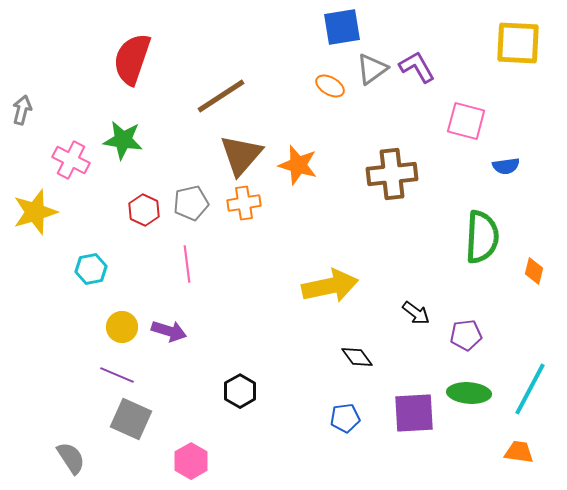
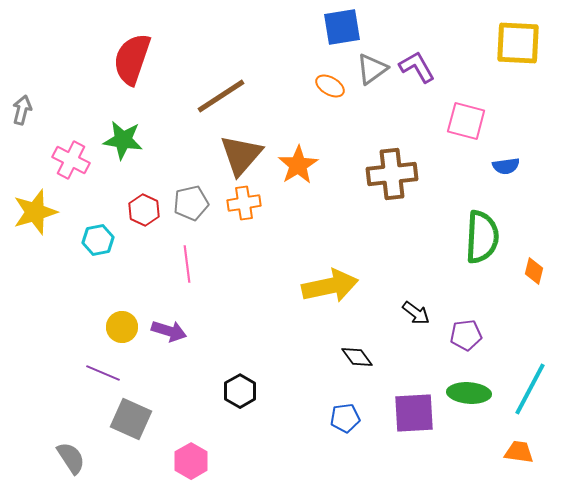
orange star: rotated 24 degrees clockwise
cyan hexagon: moved 7 px right, 29 px up
purple line: moved 14 px left, 2 px up
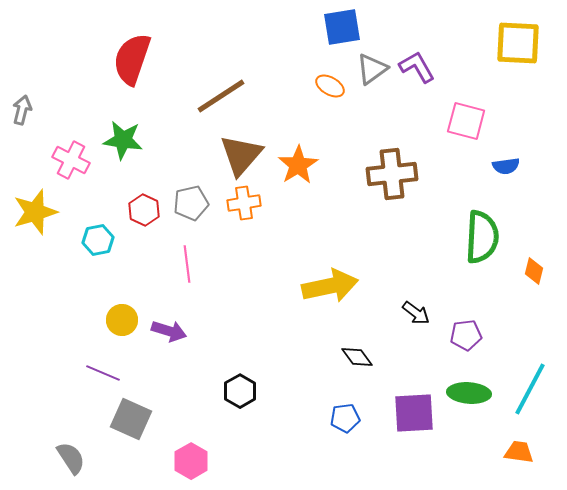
yellow circle: moved 7 px up
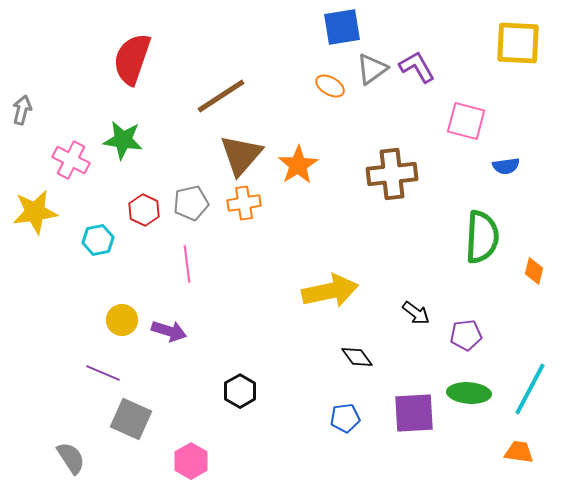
yellow star: rotated 9 degrees clockwise
yellow arrow: moved 5 px down
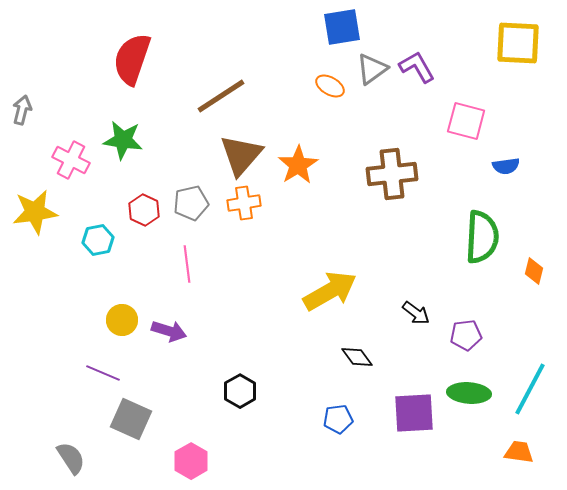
yellow arrow: rotated 18 degrees counterclockwise
blue pentagon: moved 7 px left, 1 px down
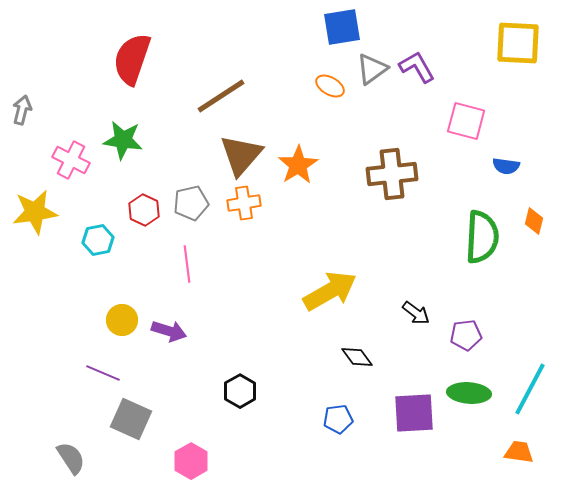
blue semicircle: rotated 16 degrees clockwise
orange diamond: moved 50 px up
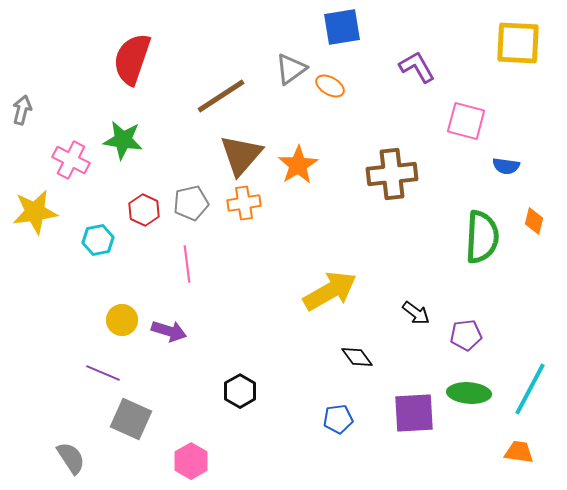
gray triangle: moved 81 px left
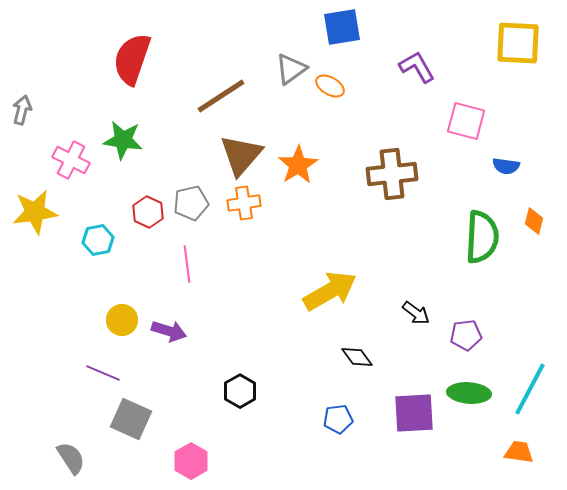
red hexagon: moved 4 px right, 2 px down
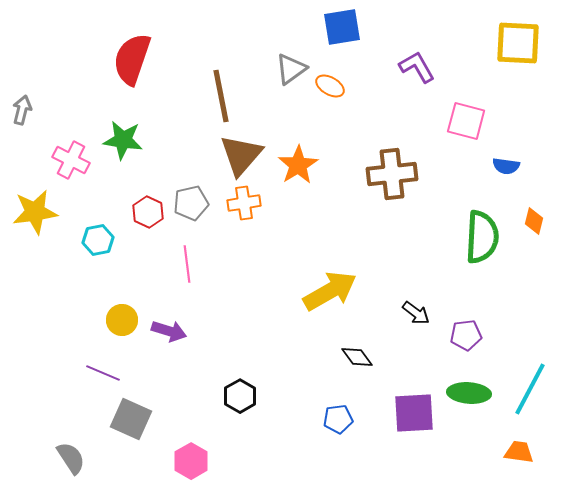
brown line: rotated 68 degrees counterclockwise
black hexagon: moved 5 px down
